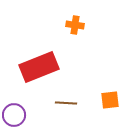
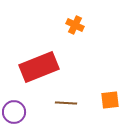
orange cross: rotated 18 degrees clockwise
purple circle: moved 3 px up
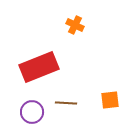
purple circle: moved 18 px right
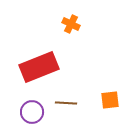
orange cross: moved 4 px left, 1 px up
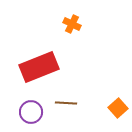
orange cross: moved 1 px right
orange square: moved 8 px right, 8 px down; rotated 36 degrees counterclockwise
purple circle: moved 1 px left
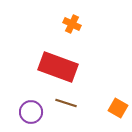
red rectangle: moved 19 px right; rotated 42 degrees clockwise
brown line: rotated 15 degrees clockwise
orange square: rotated 18 degrees counterclockwise
